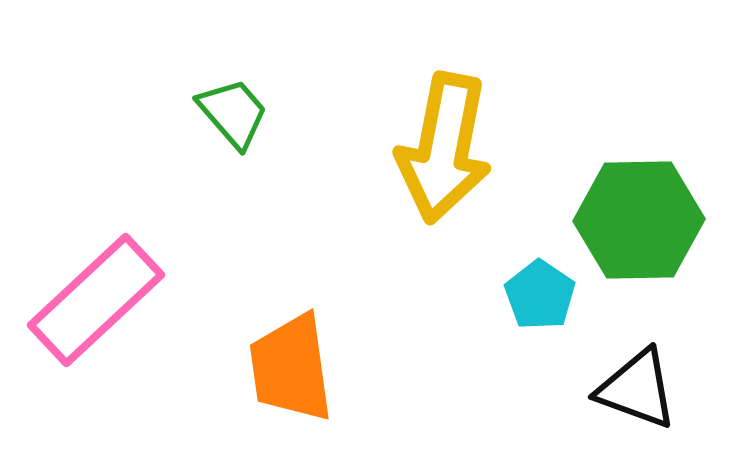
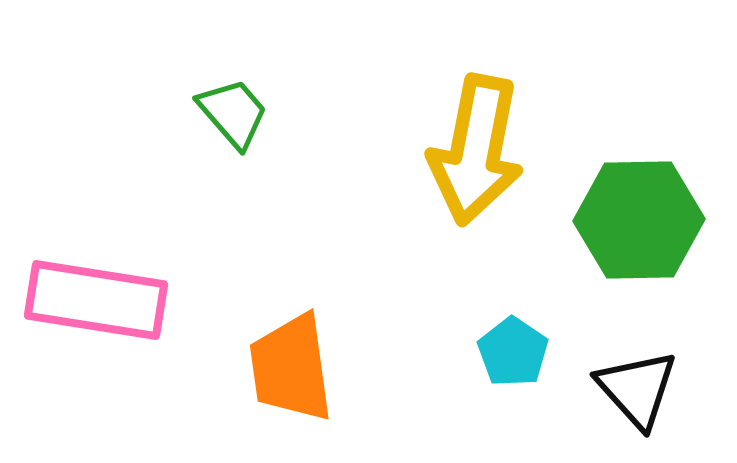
yellow arrow: moved 32 px right, 2 px down
cyan pentagon: moved 27 px left, 57 px down
pink rectangle: rotated 52 degrees clockwise
black triangle: rotated 28 degrees clockwise
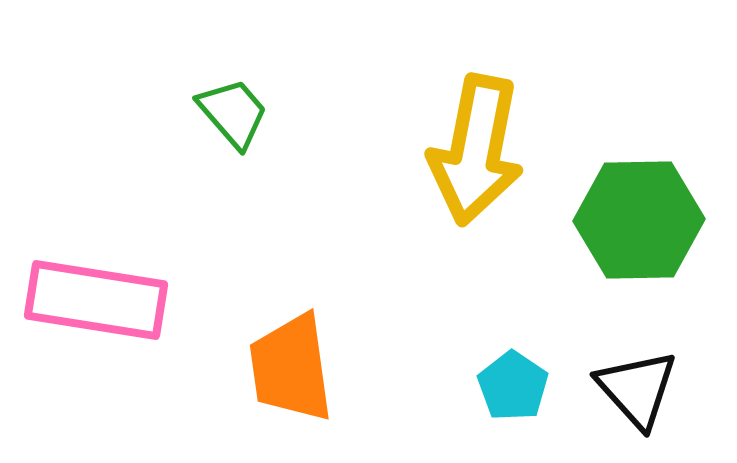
cyan pentagon: moved 34 px down
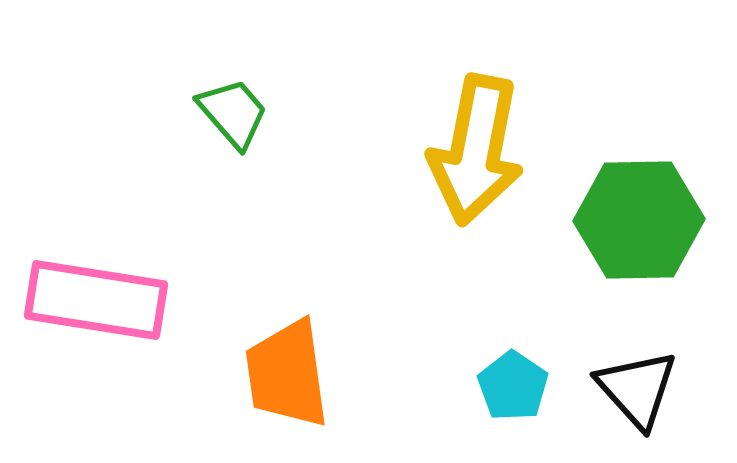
orange trapezoid: moved 4 px left, 6 px down
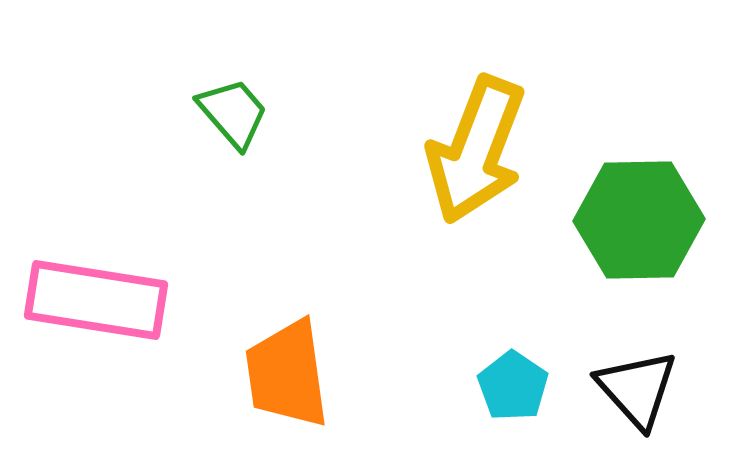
yellow arrow: rotated 10 degrees clockwise
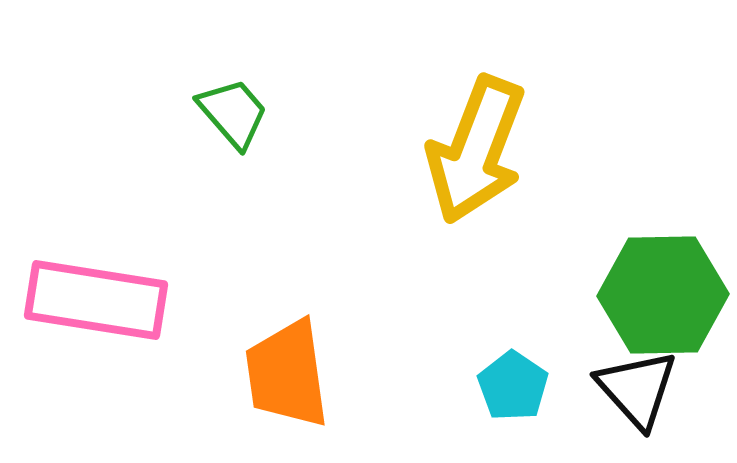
green hexagon: moved 24 px right, 75 px down
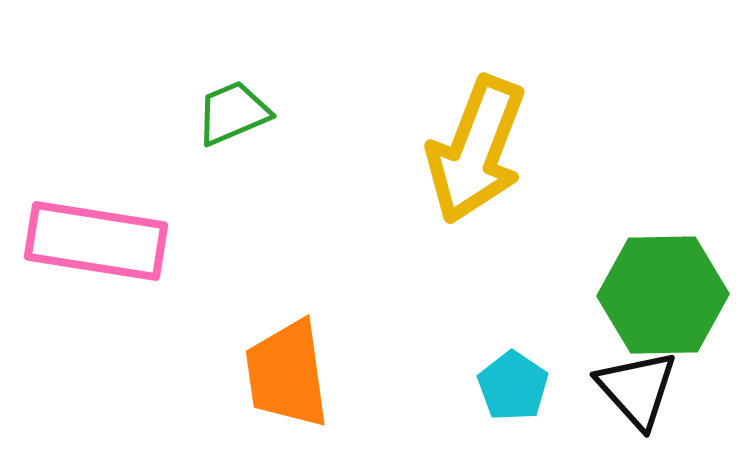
green trapezoid: rotated 72 degrees counterclockwise
pink rectangle: moved 59 px up
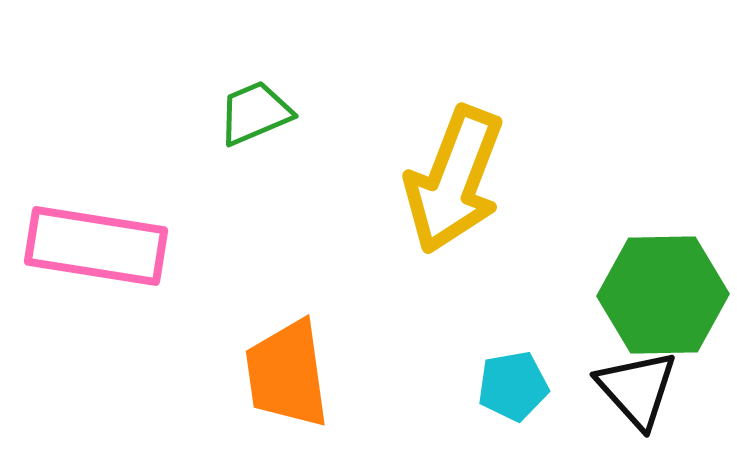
green trapezoid: moved 22 px right
yellow arrow: moved 22 px left, 30 px down
pink rectangle: moved 5 px down
cyan pentagon: rotated 28 degrees clockwise
